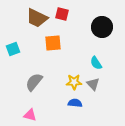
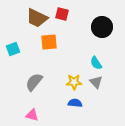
orange square: moved 4 px left, 1 px up
gray triangle: moved 3 px right, 2 px up
pink triangle: moved 2 px right
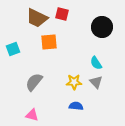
blue semicircle: moved 1 px right, 3 px down
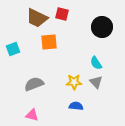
gray semicircle: moved 2 px down; rotated 30 degrees clockwise
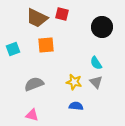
orange square: moved 3 px left, 3 px down
yellow star: rotated 14 degrees clockwise
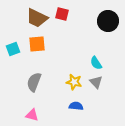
black circle: moved 6 px right, 6 px up
orange square: moved 9 px left, 1 px up
gray semicircle: moved 2 px up; rotated 48 degrees counterclockwise
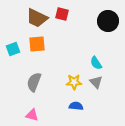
yellow star: rotated 14 degrees counterclockwise
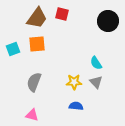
brown trapezoid: rotated 80 degrees counterclockwise
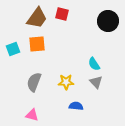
cyan semicircle: moved 2 px left, 1 px down
yellow star: moved 8 px left
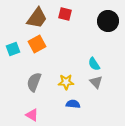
red square: moved 3 px right
orange square: rotated 24 degrees counterclockwise
blue semicircle: moved 3 px left, 2 px up
pink triangle: rotated 16 degrees clockwise
